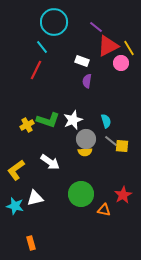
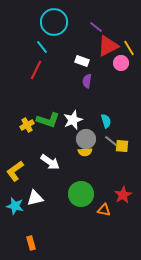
yellow L-shape: moved 1 px left, 1 px down
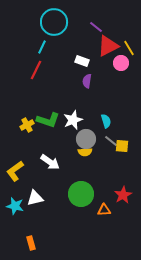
cyan line: rotated 64 degrees clockwise
orange triangle: rotated 16 degrees counterclockwise
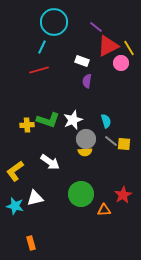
red line: moved 3 px right; rotated 48 degrees clockwise
yellow cross: rotated 24 degrees clockwise
yellow square: moved 2 px right, 2 px up
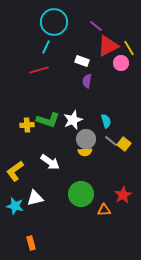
purple line: moved 1 px up
cyan line: moved 4 px right
yellow square: rotated 32 degrees clockwise
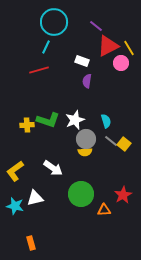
white star: moved 2 px right
white arrow: moved 3 px right, 6 px down
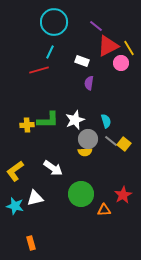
cyan line: moved 4 px right, 5 px down
purple semicircle: moved 2 px right, 2 px down
green L-shape: rotated 20 degrees counterclockwise
gray circle: moved 2 px right
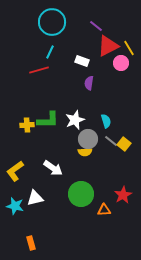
cyan circle: moved 2 px left
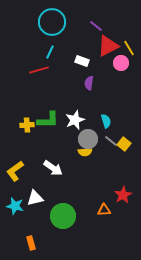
green circle: moved 18 px left, 22 px down
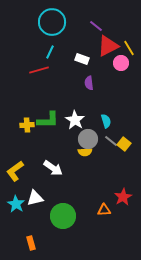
white rectangle: moved 2 px up
purple semicircle: rotated 16 degrees counterclockwise
white star: rotated 18 degrees counterclockwise
red star: moved 2 px down
cyan star: moved 1 px right, 2 px up; rotated 18 degrees clockwise
